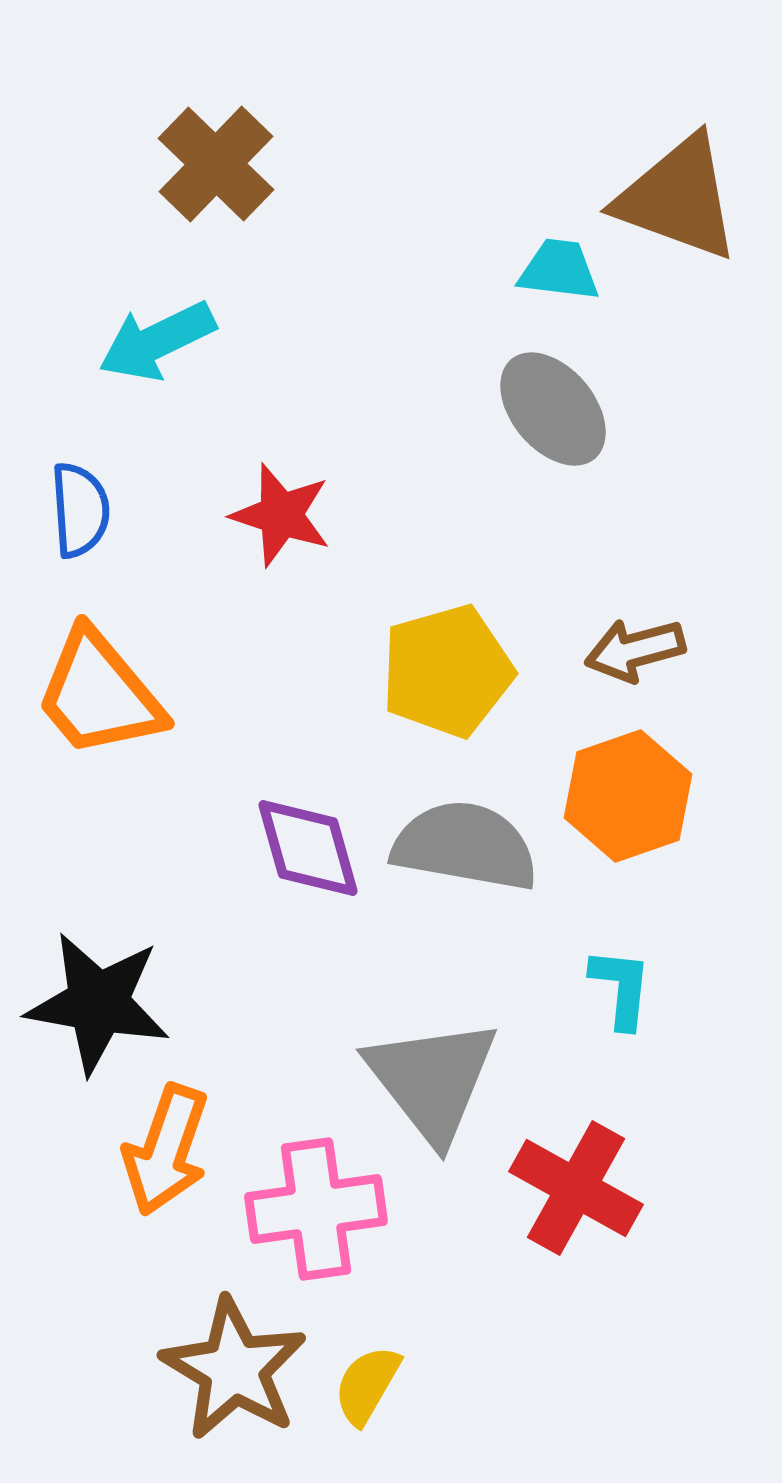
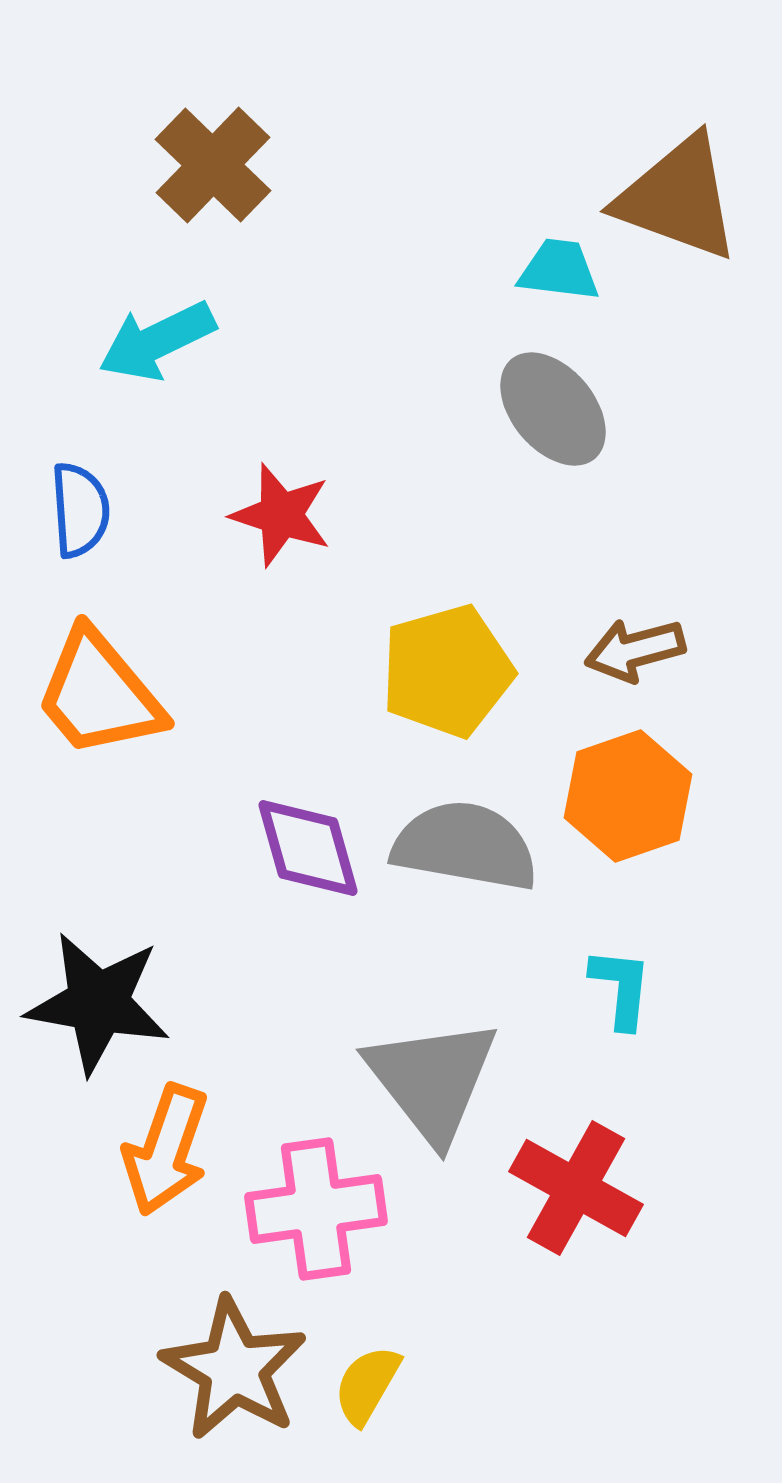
brown cross: moved 3 px left, 1 px down
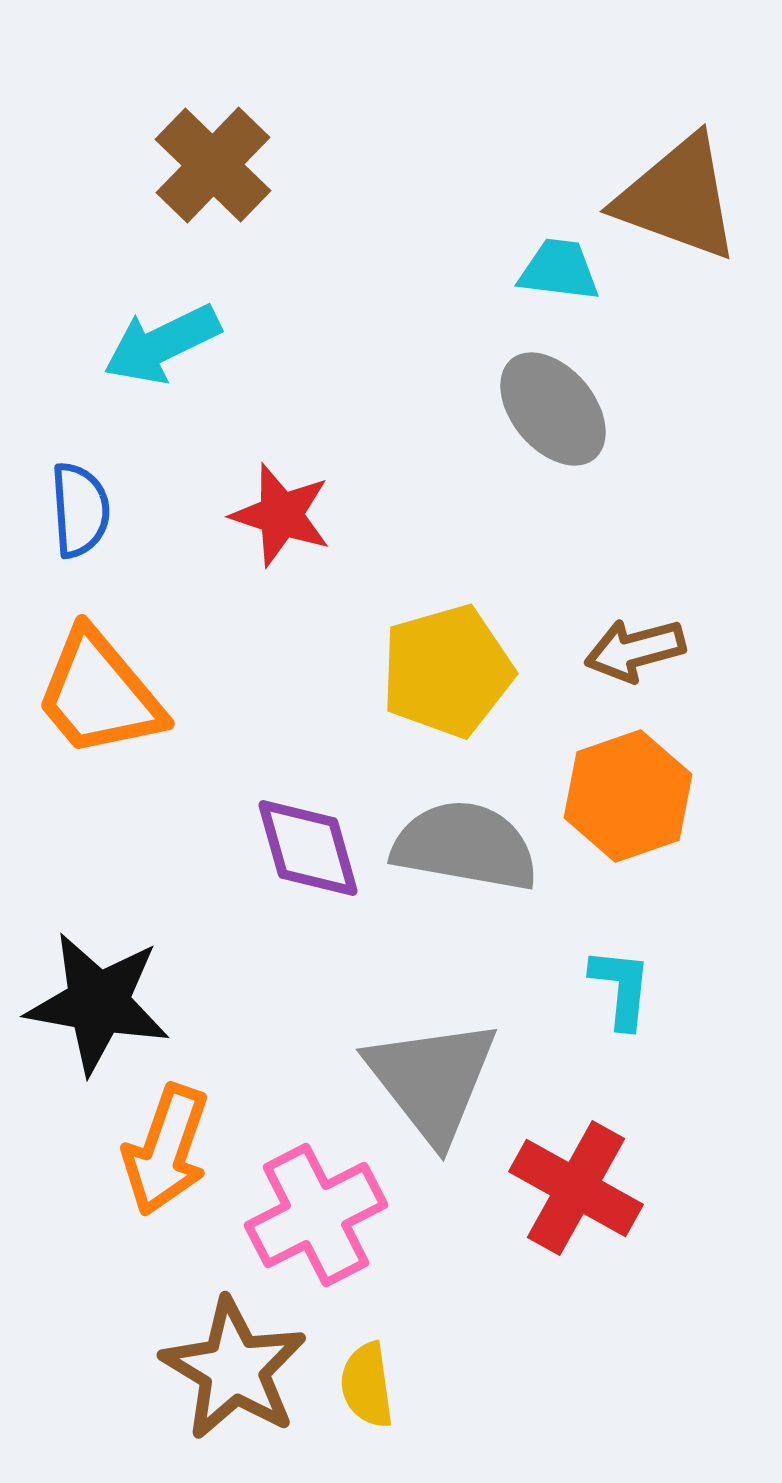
cyan arrow: moved 5 px right, 3 px down
pink cross: moved 6 px down; rotated 19 degrees counterclockwise
yellow semicircle: rotated 38 degrees counterclockwise
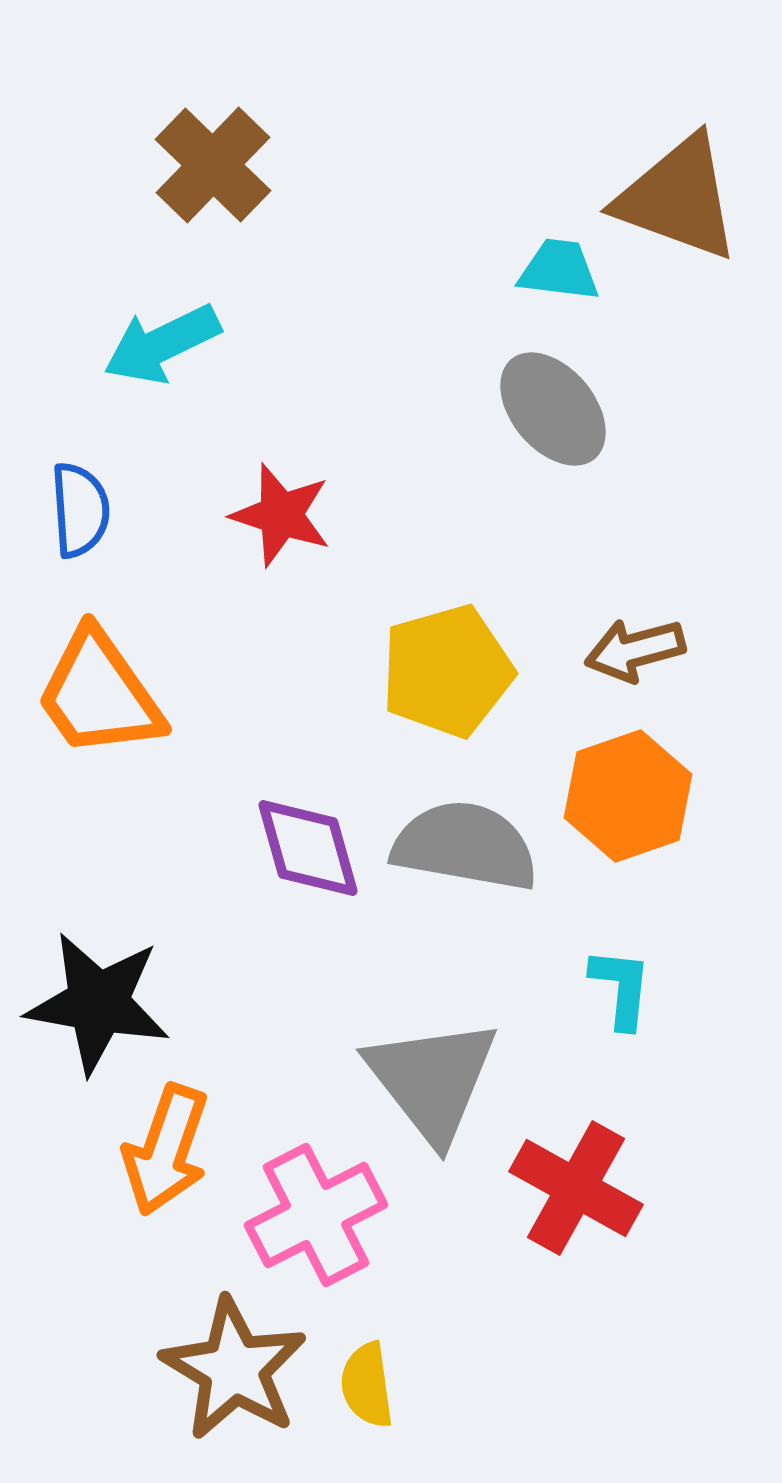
orange trapezoid: rotated 5 degrees clockwise
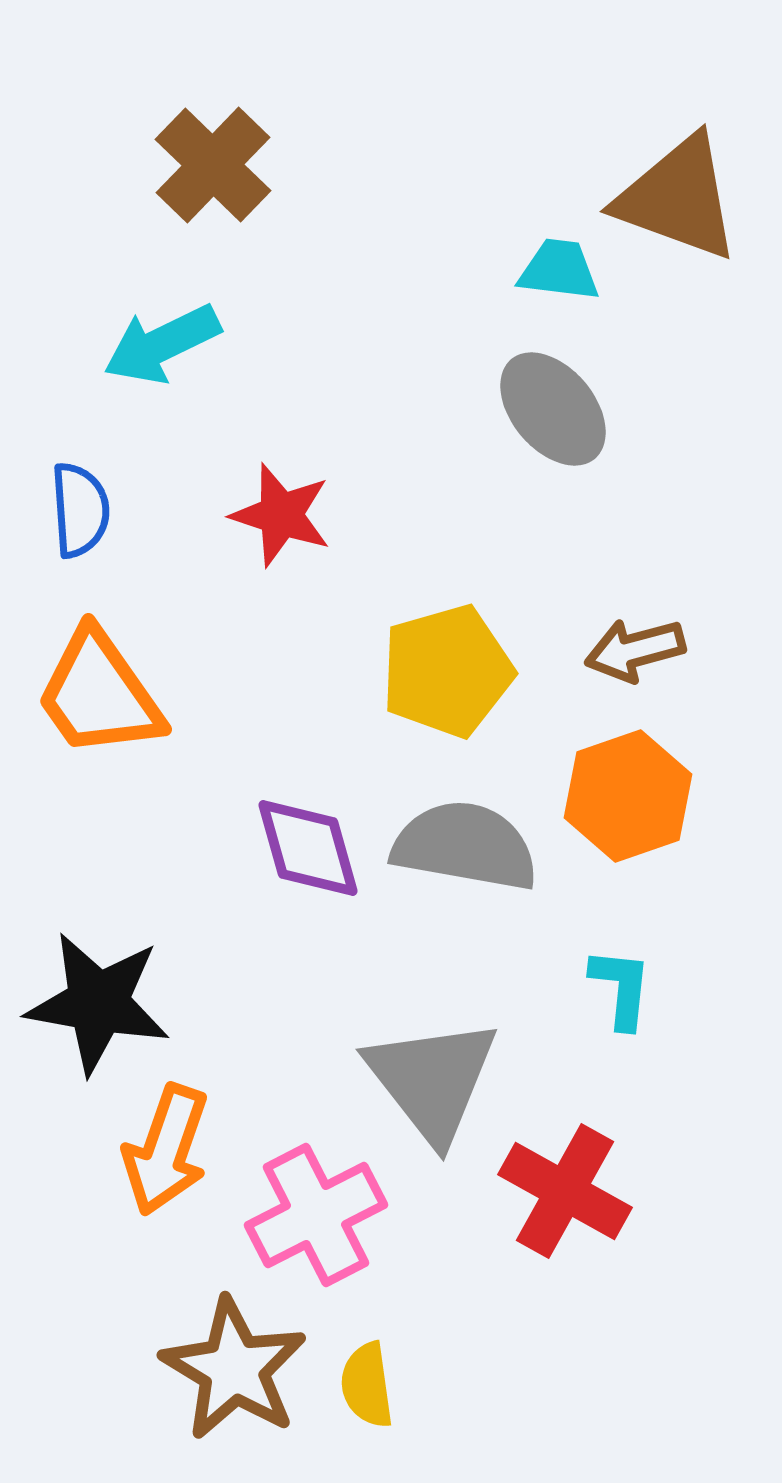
red cross: moved 11 px left, 3 px down
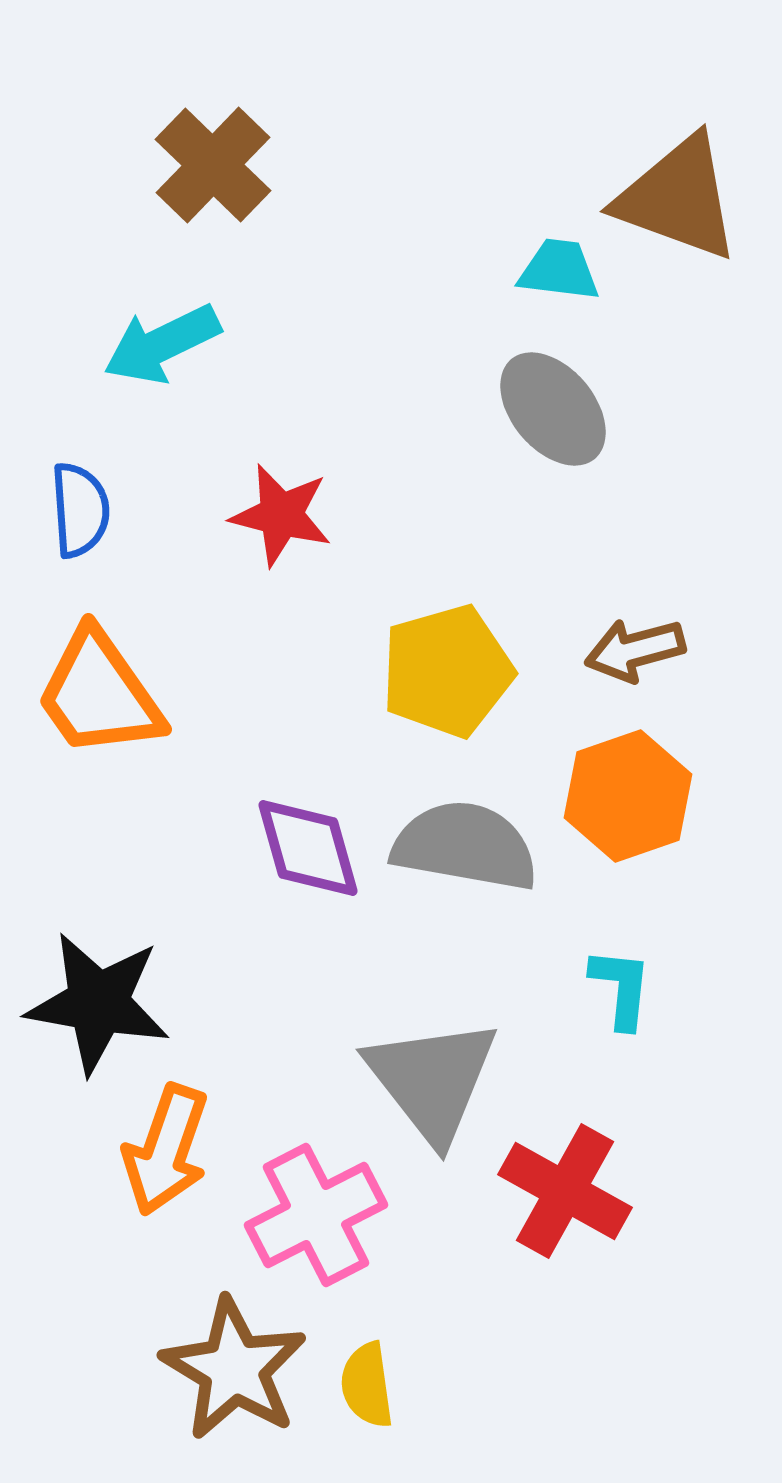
red star: rotated 4 degrees counterclockwise
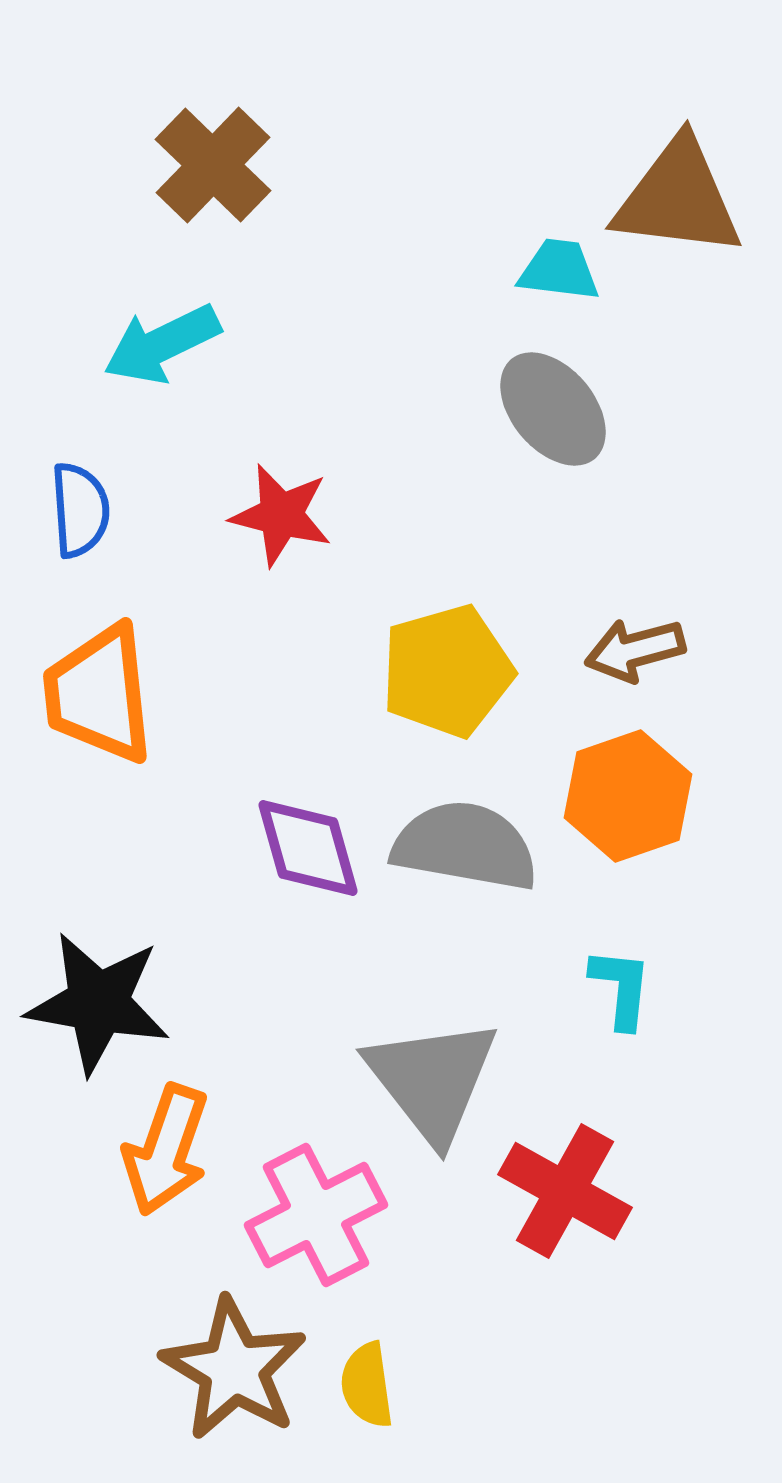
brown triangle: rotated 13 degrees counterclockwise
orange trapezoid: rotated 29 degrees clockwise
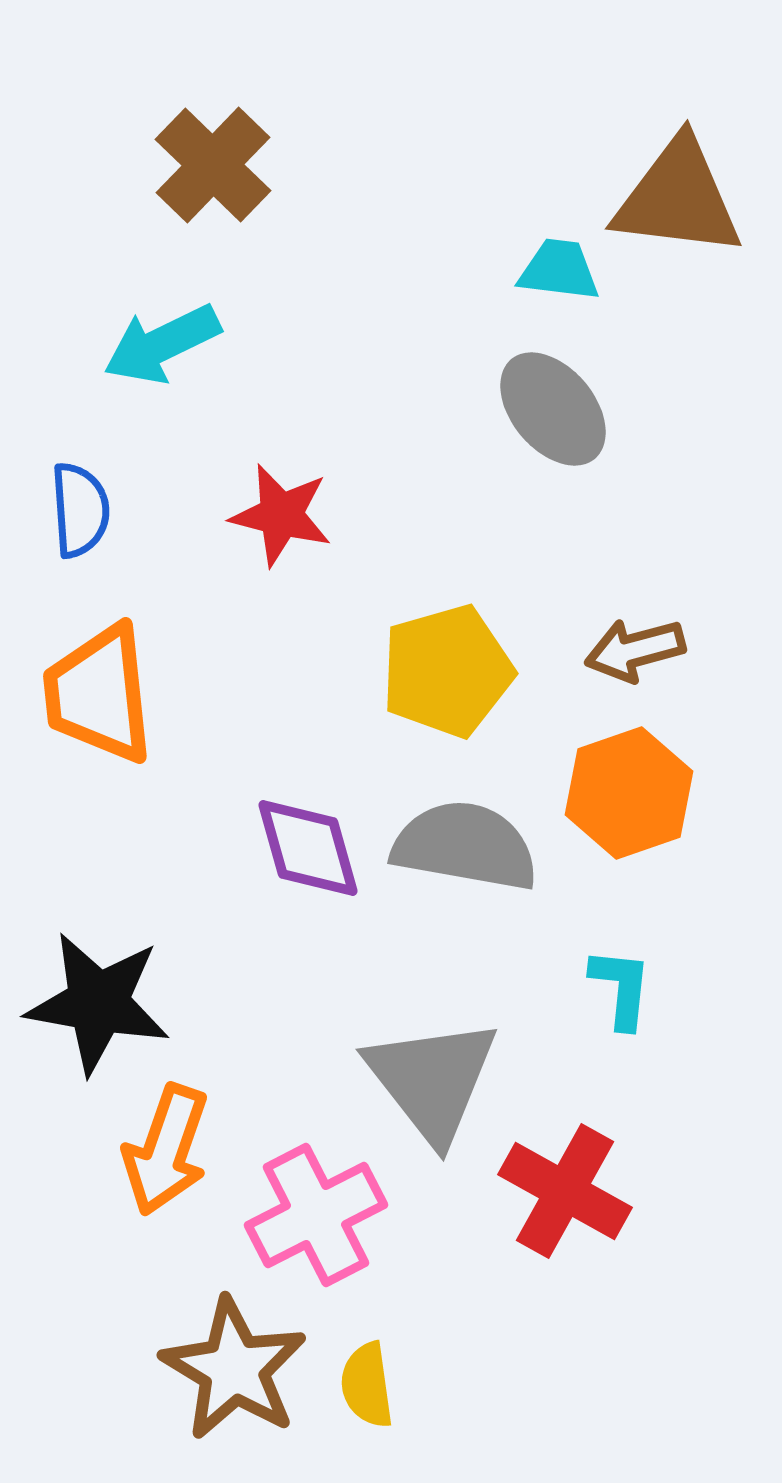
orange hexagon: moved 1 px right, 3 px up
